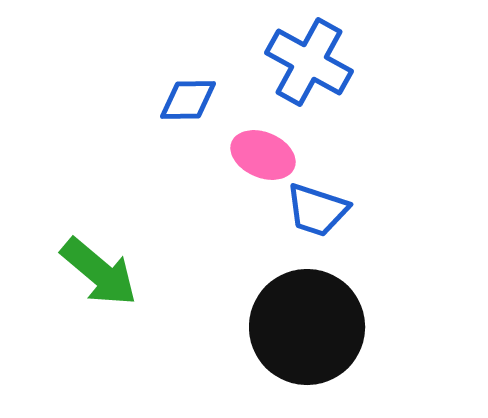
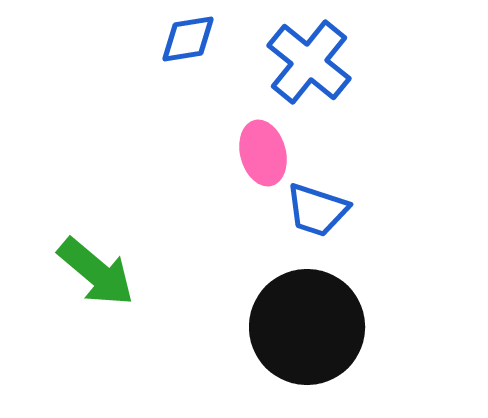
blue cross: rotated 10 degrees clockwise
blue diamond: moved 61 px up; rotated 8 degrees counterclockwise
pink ellipse: moved 2 px up; rotated 52 degrees clockwise
green arrow: moved 3 px left
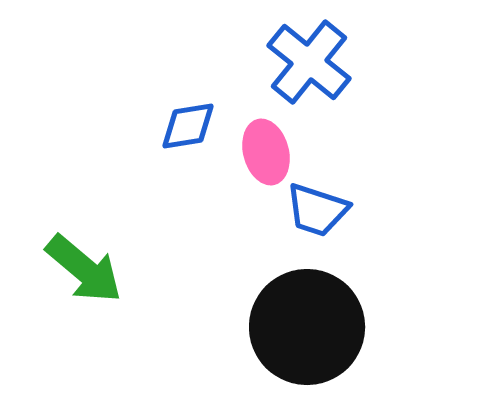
blue diamond: moved 87 px down
pink ellipse: moved 3 px right, 1 px up
green arrow: moved 12 px left, 3 px up
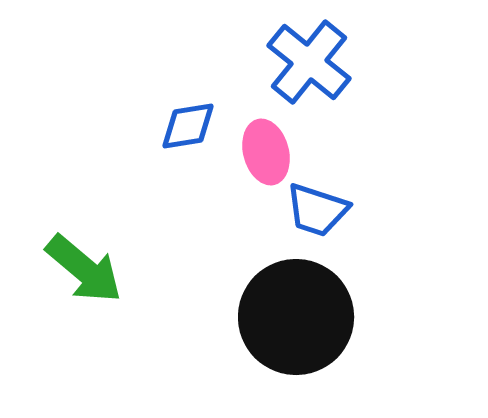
black circle: moved 11 px left, 10 px up
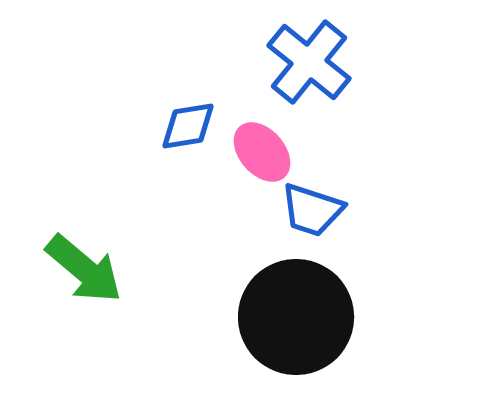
pink ellipse: moved 4 px left; rotated 26 degrees counterclockwise
blue trapezoid: moved 5 px left
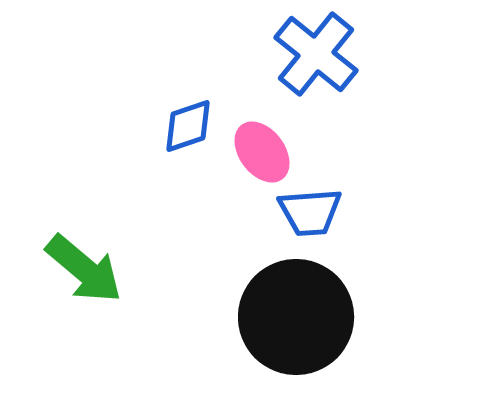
blue cross: moved 7 px right, 8 px up
blue diamond: rotated 10 degrees counterclockwise
pink ellipse: rotated 4 degrees clockwise
blue trapezoid: moved 2 px left, 2 px down; rotated 22 degrees counterclockwise
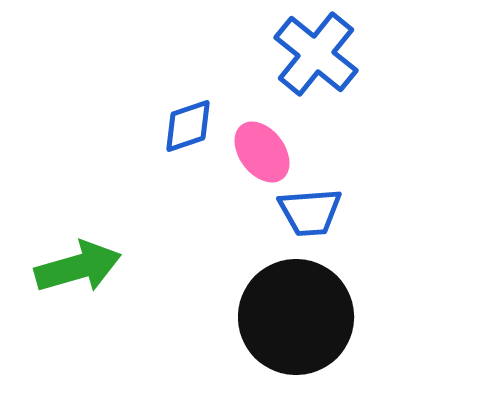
green arrow: moved 6 px left, 2 px up; rotated 56 degrees counterclockwise
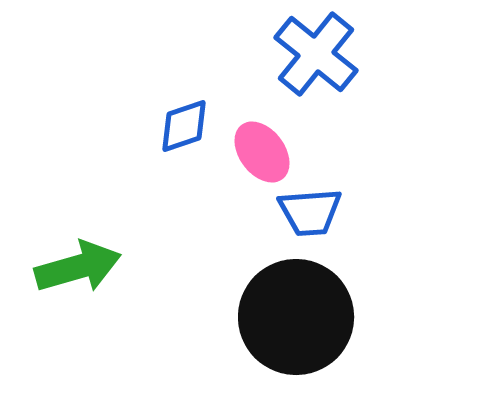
blue diamond: moved 4 px left
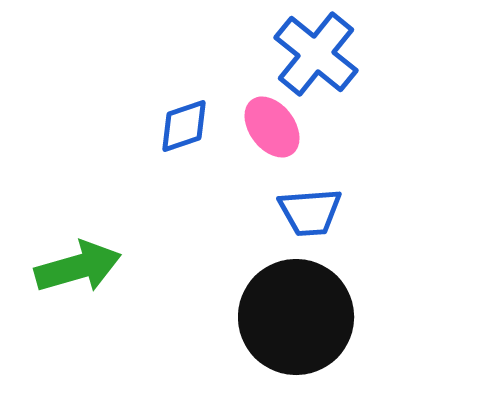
pink ellipse: moved 10 px right, 25 px up
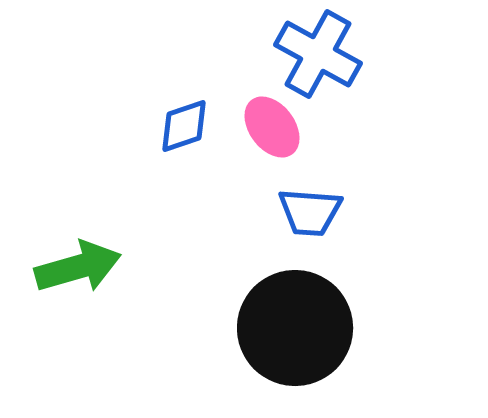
blue cross: moved 2 px right; rotated 10 degrees counterclockwise
blue trapezoid: rotated 8 degrees clockwise
black circle: moved 1 px left, 11 px down
